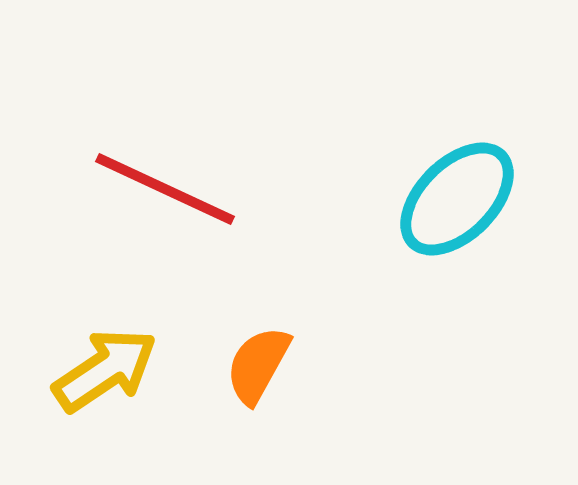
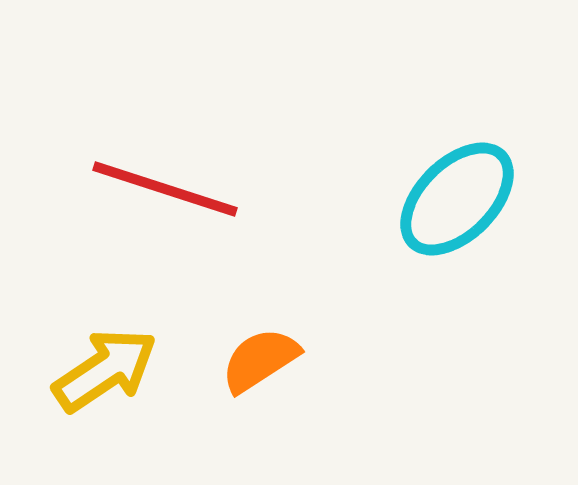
red line: rotated 7 degrees counterclockwise
orange semicircle: moved 2 px right, 5 px up; rotated 28 degrees clockwise
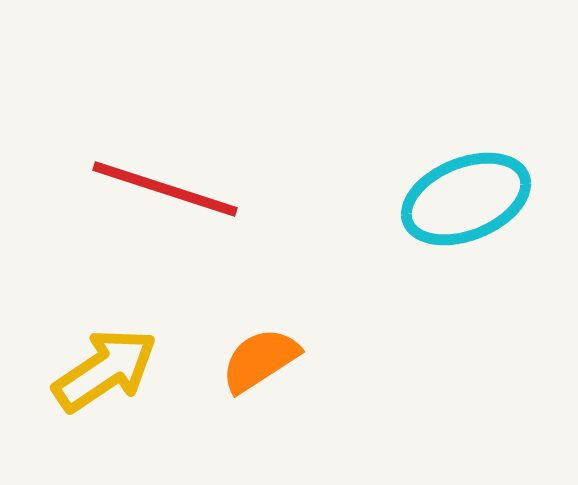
cyan ellipse: moved 9 px right; rotated 23 degrees clockwise
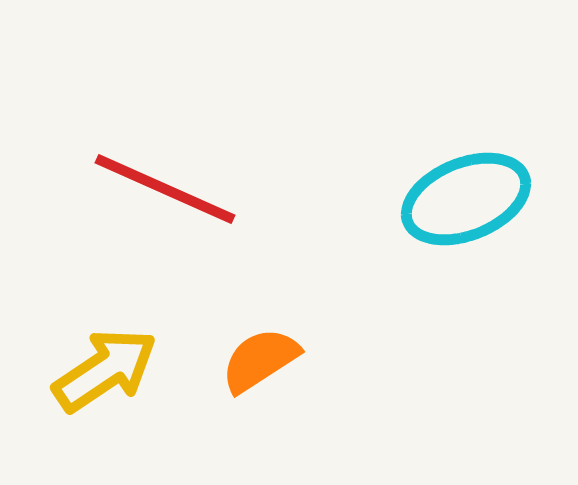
red line: rotated 6 degrees clockwise
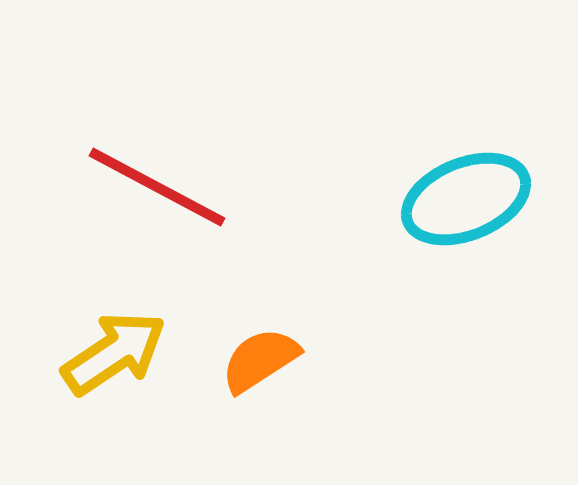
red line: moved 8 px left, 2 px up; rotated 4 degrees clockwise
yellow arrow: moved 9 px right, 17 px up
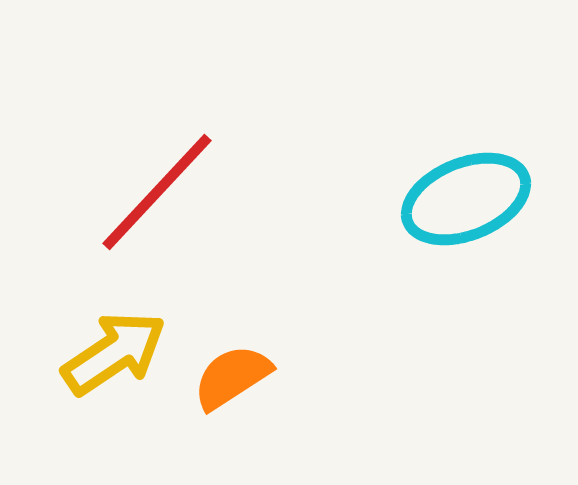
red line: moved 5 px down; rotated 75 degrees counterclockwise
orange semicircle: moved 28 px left, 17 px down
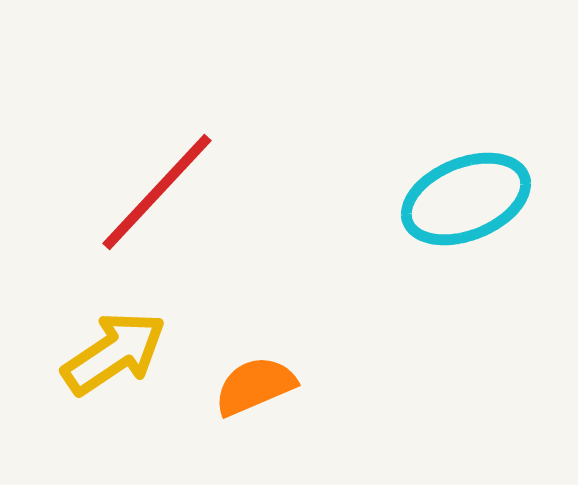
orange semicircle: moved 23 px right, 9 px down; rotated 10 degrees clockwise
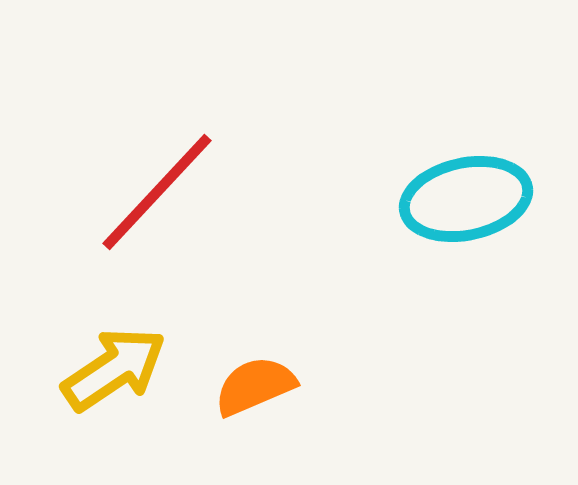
cyan ellipse: rotated 10 degrees clockwise
yellow arrow: moved 16 px down
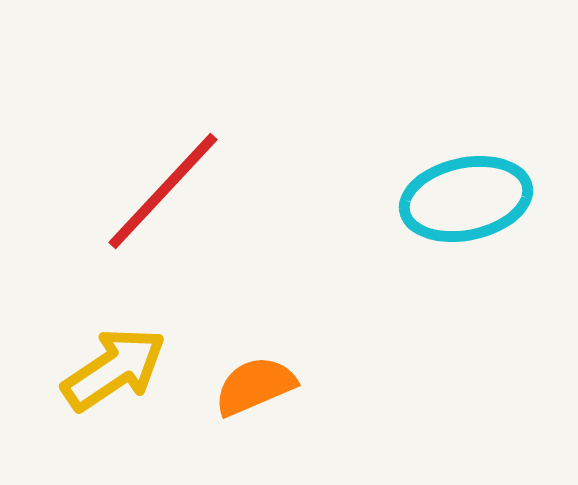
red line: moved 6 px right, 1 px up
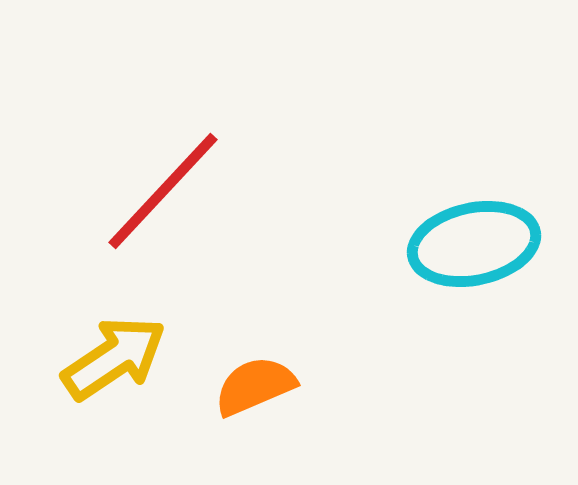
cyan ellipse: moved 8 px right, 45 px down
yellow arrow: moved 11 px up
